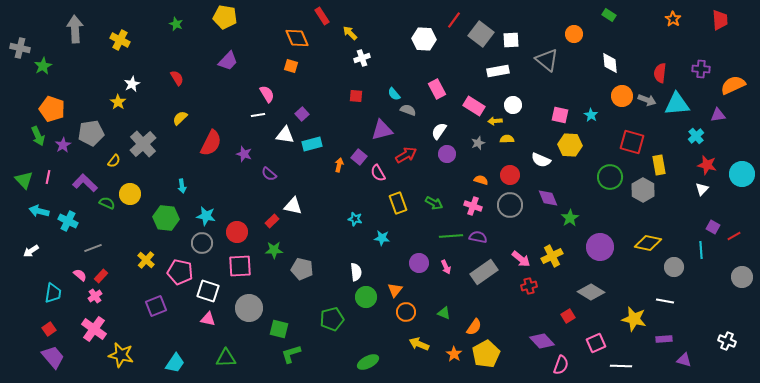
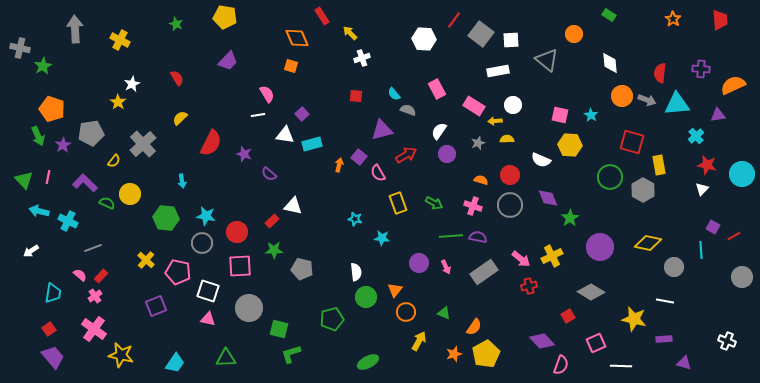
cyan arrow at (182, 186): moved 5 px up
pink pentagon at (180, 272): moved 2 px left
yellow arrow at (419, 344): moved 3 px up; rotated 96 degrees clockwise
orange star at (454, 354): rotated 21 degrees clockwise
purple triangle at (684, 360): moved 3 px down
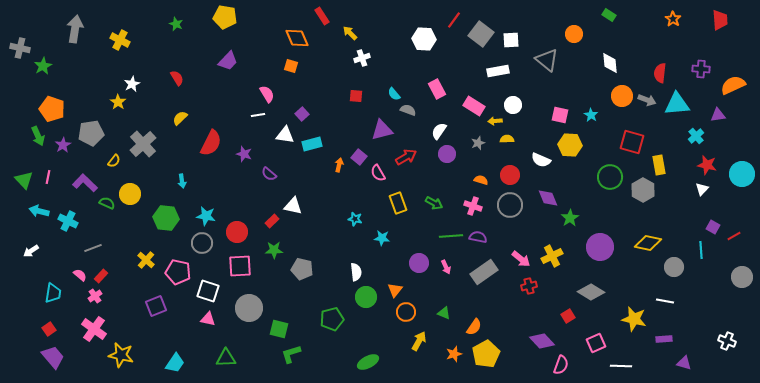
gray arrow at (75, 29): rotated 12 degrees clockwise
red arrow at (406, 155): moved 2 px down
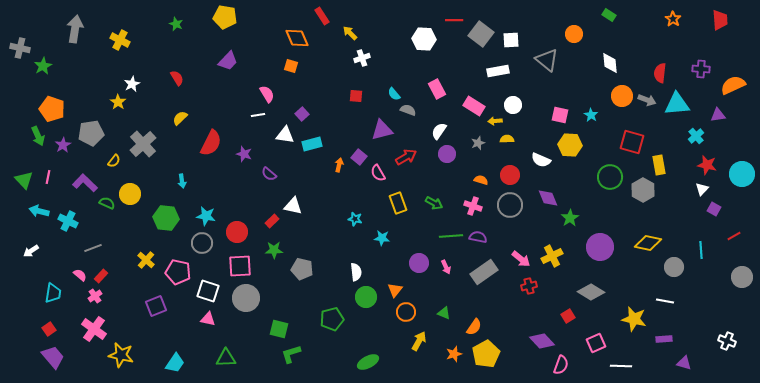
red line at (454, 20): rotated 54 degrees clockwise
purple square at (713, 227): moved 1 px right, 18 px up
gray circle at (249, 308): moved 3 px left, 10 px up
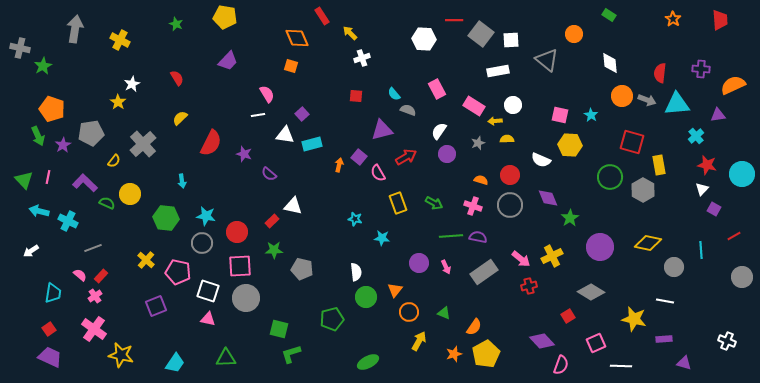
orange circle at (406, 312): moved 3 px right
purple trapezoid at (53, 357): moved 3 px left; rotated 25 degrees counterclockwise
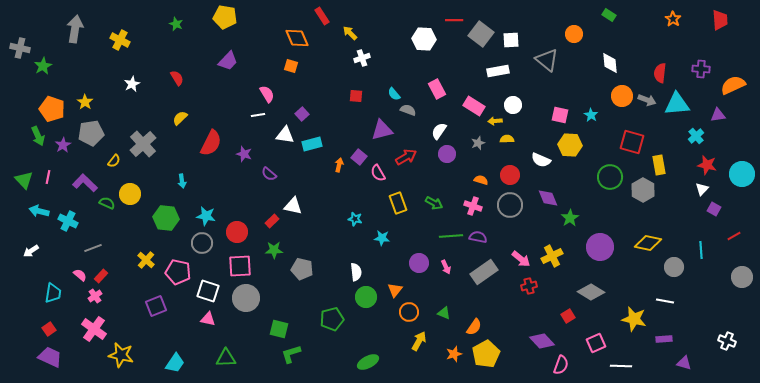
yellow star at (118, 102): moved 33 px left
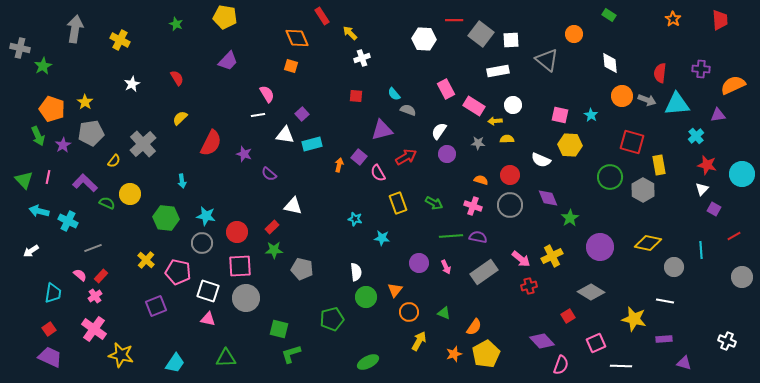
pink rectangle at (437, 89): moved 9 px right
gray star at (478, 143): rotated 24 degrees clockwise
red rectangle at (272, 221): moved 6 px down
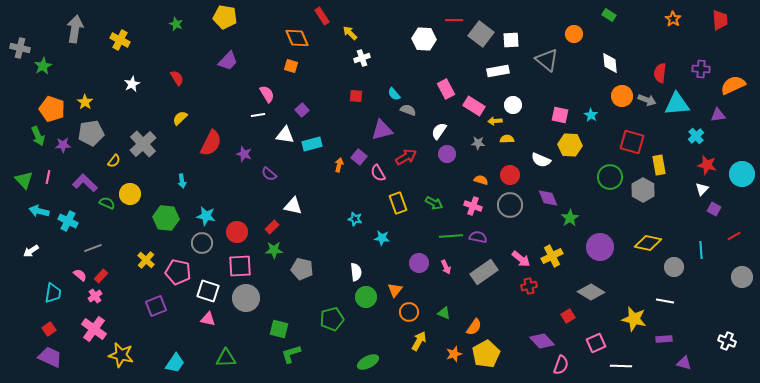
purple square at (302, 114): moved 4 px up
purple star at (63, 145): rotated 28 degrees clockwise
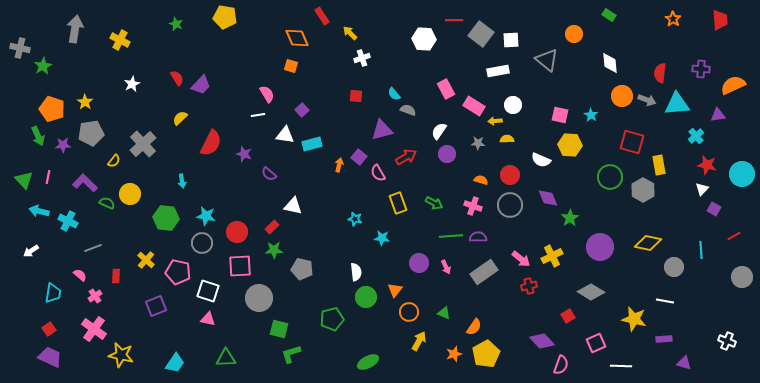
purple trapezoid at (228, 61): moved 27 px left, 24 px down
purple semicircle at (478, 237): rotated 12 degrees counterclockwise
red rectangle at (101, 276): moved 15 px right; rotated 40 degrees counterclockwise
gray circle at (246, 298): moved 13 px right
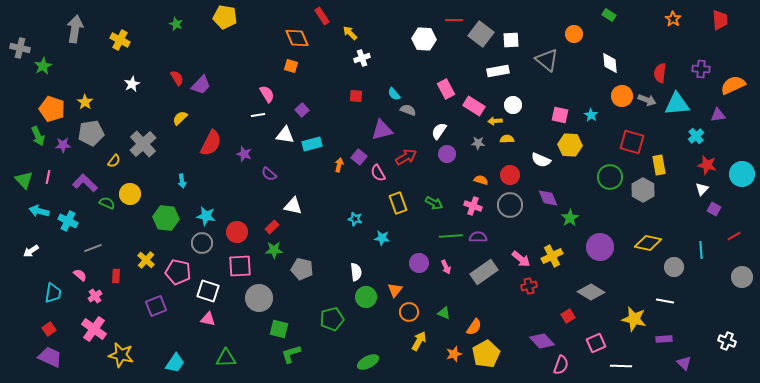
purple triangle at (684, 363): rotated 28 degrees clockwise
